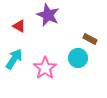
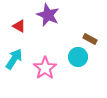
cyan circle: moved 1 px up
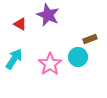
red triangle: moved 1 px right, 2 px up
brown rectangle: rotated 48 degrees counterclockwise
pink star: moved 5 px right, 4 px up
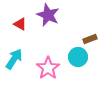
pink star: moved 2 px left, 4 px down
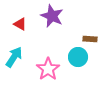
purple star: moved 4 px right, 1 px down
brown rectangle: rotated 24 degrees clockwise
cyan arrow: moved 2 px up
pink star: moved 1 px down
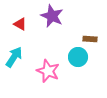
pink star: moved 2 px down; rotated 15 degrees counterclockwise
